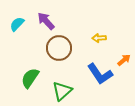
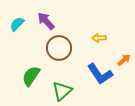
green semicircle: moved 1 px right, 2 px up
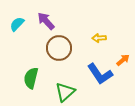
orange arrow: moved 1 px left
green semicircle: moved 2 px down; rotated 20 degrees counterclockwise
green triangle: moved 3 px right, 1 px down
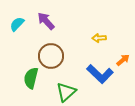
brown circle: moved 8 px left, 8 px down
blue L-shape: rotated 12 degrees counterclockwise
green triangle: moved 1 px right
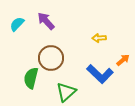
brown circle: moved 2 px down
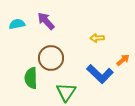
cyan semicircle: rotated 35 degrees clockwise
yellow arrow: moved 2 px left
green semicircle: rotated 15 degrees counterclockwise
green triangle: rotated 15 degrees counterclockwise
